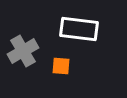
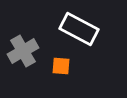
white rectangle: rotated 21 degrees clockwise
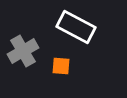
white rectangle: moved 3 px left, 2 px up
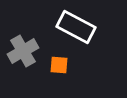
orange square: moved 2 px left, 1 px up
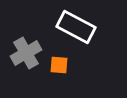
gray cross: moved 3 px right, 2 px down
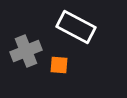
gray cross: moved 2 px up; rotated 8 degrees clockwise
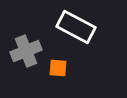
orange square: moved 1 px left, 3 px down
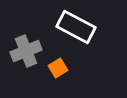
orange square: rotated 36 degrees counterclockwise
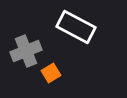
orange square: moved 7 px left, 5 px down
